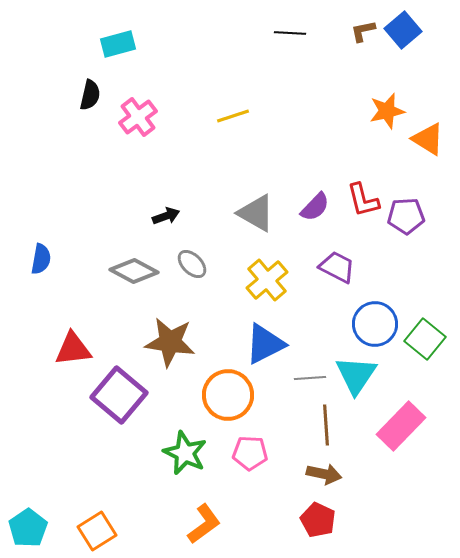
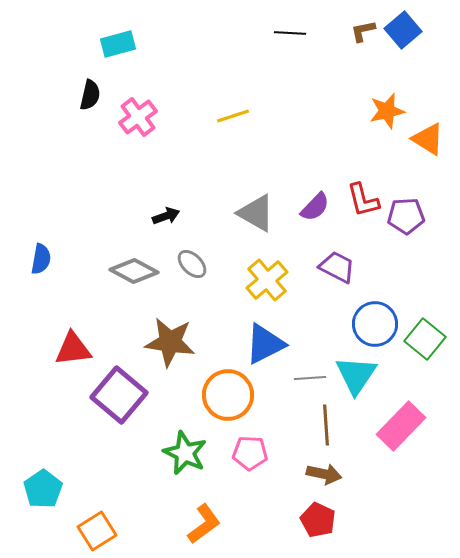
cyan pentagon: moved 15 px right, 39 px up
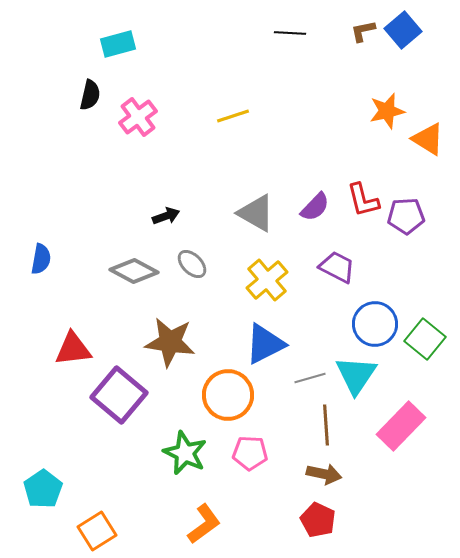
gray line: rotated 12 degrees counterclockwise
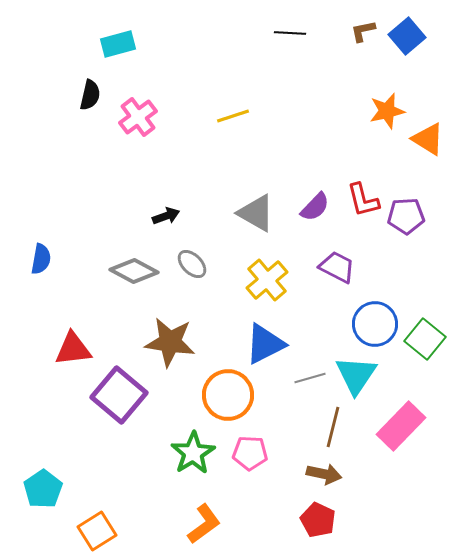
blue square: moved 4 px right, 6 px down
brown line: moved 7 px right, 2 px down; rotated 18 degrees clockwise
green star: moved 8 px right; rotated 15 degrees clockwise
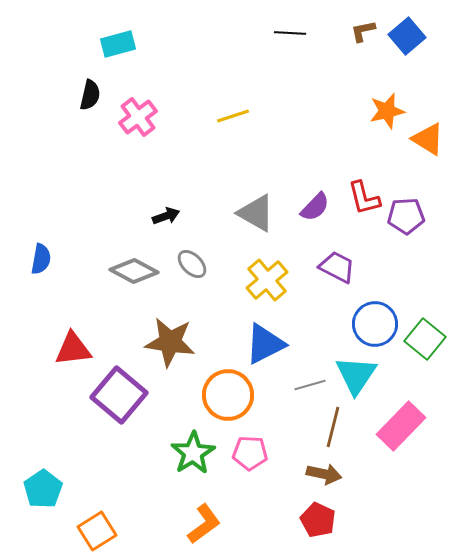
red L-shape: moved 1 px right, 2 px up
gray line: moved 7 px down
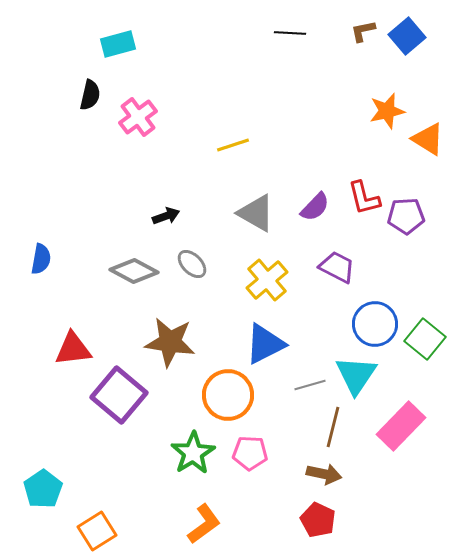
yellow line: moved 29 px down
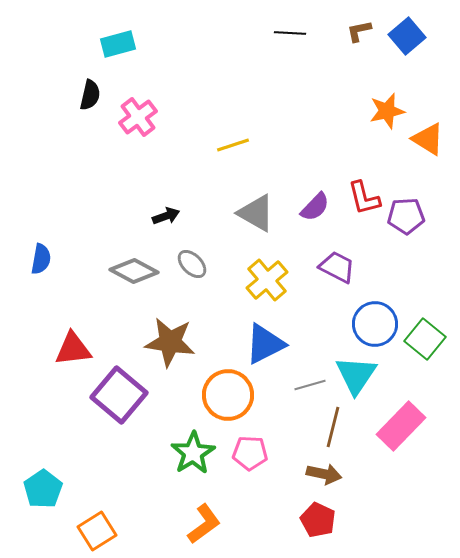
brown L-shape: moved 4 px left
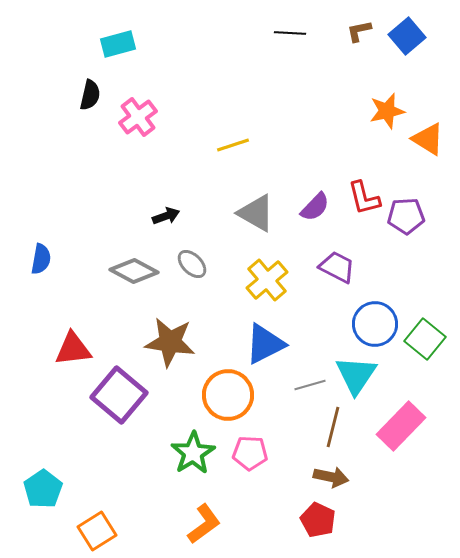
brown arrow: moved 7 px right, 3 px down
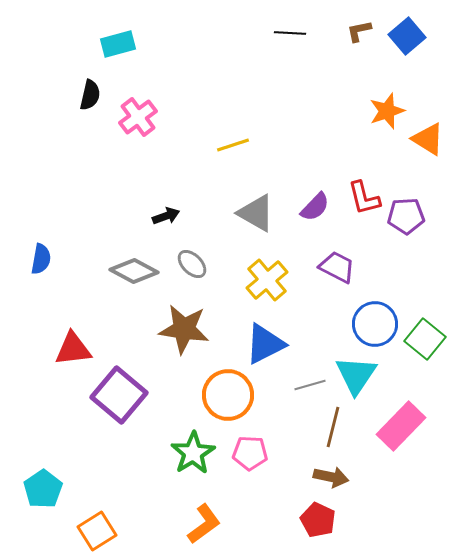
orange star: rotated 6 degrees counterclockwise
brown star: moved 14 px right, 13 px up
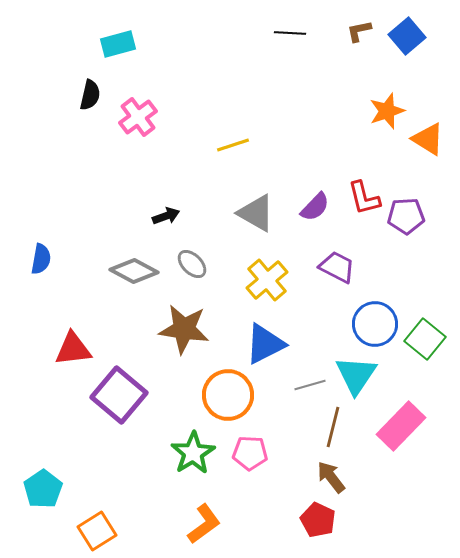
brown arrow: rotated 140 degrees counterclockwise
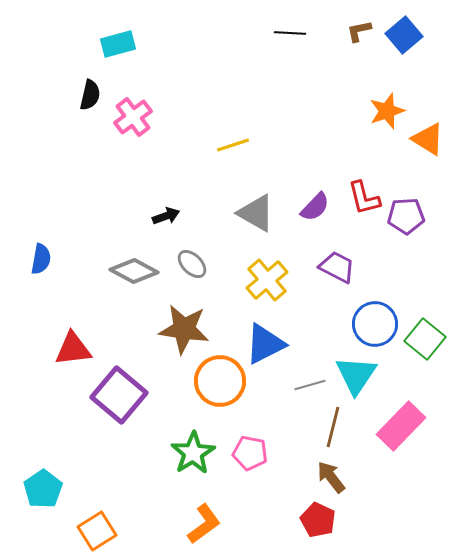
blue square: moved 3 px left, 1 px up
pink cross: moved 5 px left
orange circle: moved 8 px left, 14 px up
pink pentagon: rotated 8 degrees clockwise
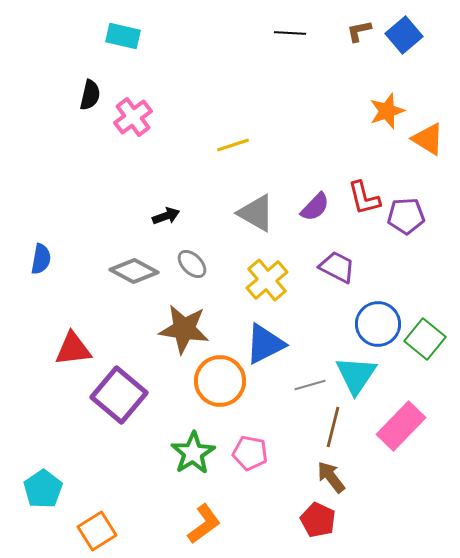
cyan rectangle: moved 5 px right, 8 px up; rotated 28 degrees clockwise
blue circle: moved 3 px right
